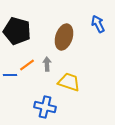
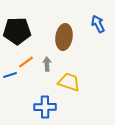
black pentagon: rotated 16 degrees counterclockwise
brown ellipse: rotated 10 degrees counterclockwise
orange line: moved 1 px left, 3 px up
blue line: rotated 16 degrees counterclockwise
blue cross: rotated 15 degrees counterclockwise
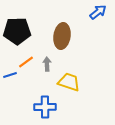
blue arrow: moved 12 px up; rotated 78 degrees clockwise
brown ellipse: moved 2 px left, 1 px up
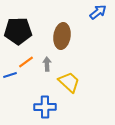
black pentagon: moved 1 px right
yellow trapezoid: rotated 25 degrees clockwise
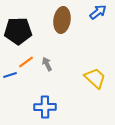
brown ellipse: moved 16 px up
gray arrow: rotated 24 degrees counterclockwise
yellow trapezoid: moved 26 px right, 4 px up
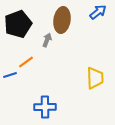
black pentagon: moved 7 px up; rotated 20 degrees counterclockwise
gray arrow: moved 24 px up; rotated 48 degrees clockwise
yellow trapezoid: rotated 45 degrees clockwise
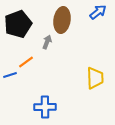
gray arrow: moved 2 px down
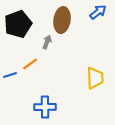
orange line: moved 4 px right, 2 px down
